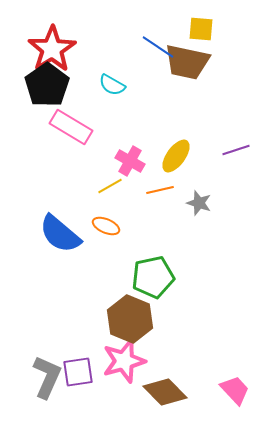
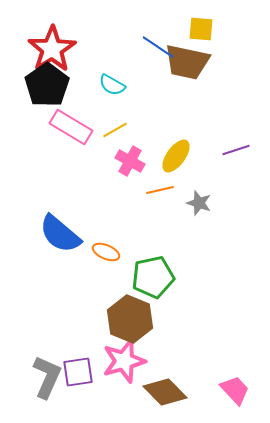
yellow line: moved 5 px right, 56 px up
orange ellipse: moved 26 px down
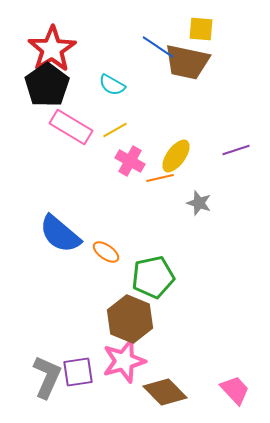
orange line: moved 12 px up
orange ellipse: rotated 12 degrees clockwise
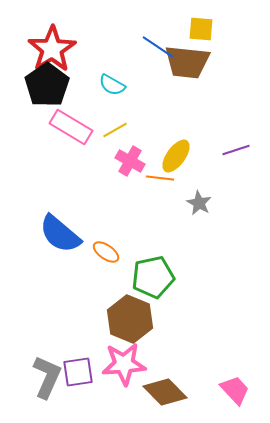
brown trapezoid: rotated 6 degrees counterclockwise
orange line: rotated 20 degrees clockwise
gray star: rotated 10 degrees clockwise
pink star: moved 3 px down; rotated 12 degrees clockwise
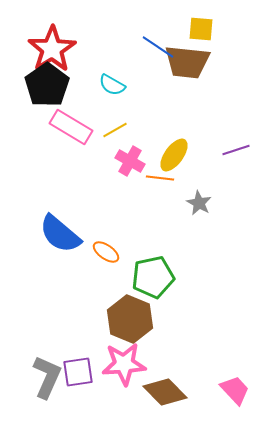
yellow ellipse: moved 2 px left, 1 px up
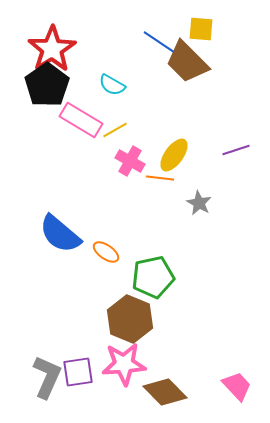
blue line: moved 1 px right, 5 px up
brown trapezoid: rotated 39 degrees clockwise
pink rectangle: moved 10 px right, 7 px up
pink trapezoid: moved 2 px right, 4 px up
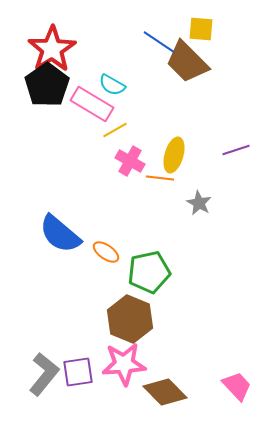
pink rectangle: moved 11 px right, 16 px up
yellow ellipse: rotated 20 degrees counterclockwise
green pentagon: moved 4 px left, 5 px up
gray L-shape: moved 3 px left, 3 px up; rotated 15 degrees clockwise
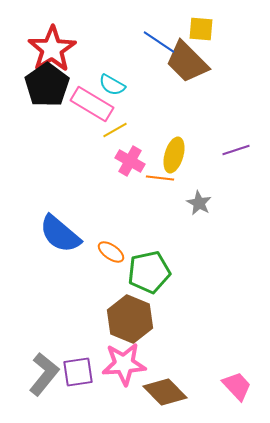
orange ellipse: moved 5 px right
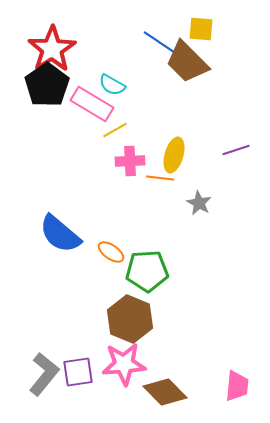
pink cross: rotated 32 degrees counterclockwise
green pentagon: moved 2 px left, 1 px up; rotated 9 degrees clockwise
pink trapezoid: rotated 48 degrees clockwise
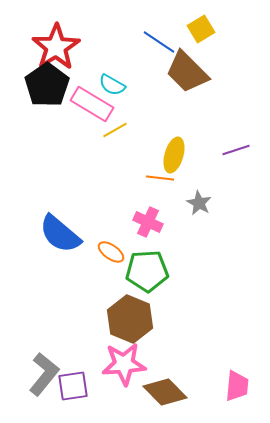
yellow square: rotated 36 degrees counterclockwise
red star: moved 4 px right, 2 px up
brown trapezoid: moved 10 px down
pink cross: moved 18 px right, 61 px down; rotated 28 degrees clockwise
purple square: moved 5 px left, 14 px down
